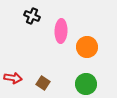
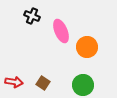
pink ellipse: rotated 25 degrees counterclockwise
red arrow: moved 1 px right, 4 px down
green circle: moved 3 px left, 1 px down
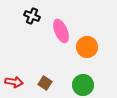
brown square: moved 2 px right
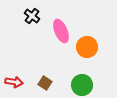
black cross: rotated 14 degrees clockwise
green circle: moved 1 px left
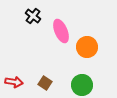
black cross: moved 1 px right
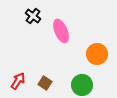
orange circle: moved 10 px right, 7 px down
red arrow: moved 4 px right, 1 px up; rotated 66 degrees counterclockwise
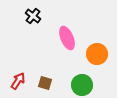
pink ellipse: moved 6 px right, 7 px down
brown square: rotated 16 degrees counterclockwise
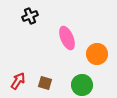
black cross: moved 3 px left; rotated 28 degrees clockwise
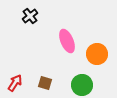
black cross: rotated 14 degrees counterclockwise
pink ellipse: moved 3 px down
red arrow: moved 3 px left, 2 px down
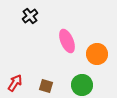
brown square: moved 1 px right, 3 px down
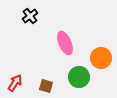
pink ellipse: moved 2 px left, 2 px down
orange circle: moved 4 px right, 4 px down
green circle: moved 3 px left, 8 px up
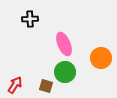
black cross: moved 3 px down; rotated 35 degrees clockwise
pink ellipse: moved 1 px left, 1 px down
green circle: moved 14 px left, 5 px up
red arrow: moved 2 px down
